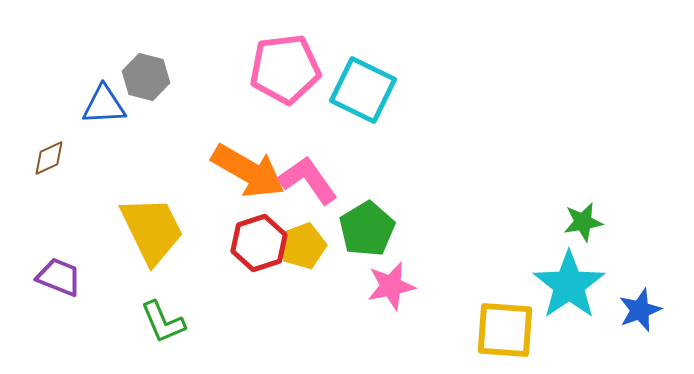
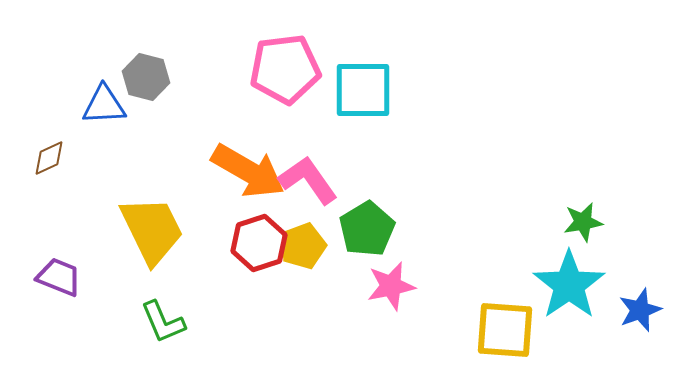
cyan square: rotated 26 degrees counterclockwise
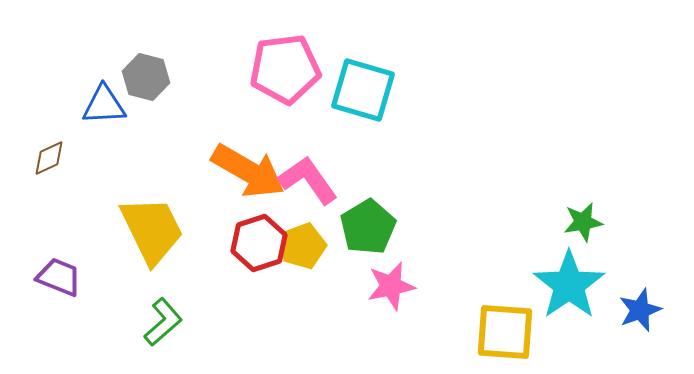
cyan square: rotated 16 degrees clockwise
green pentagon: moved 1 px right, 2 px up
green L-shape: rotated 108 degrees counterclockwise
yellow square: moved 2 px down
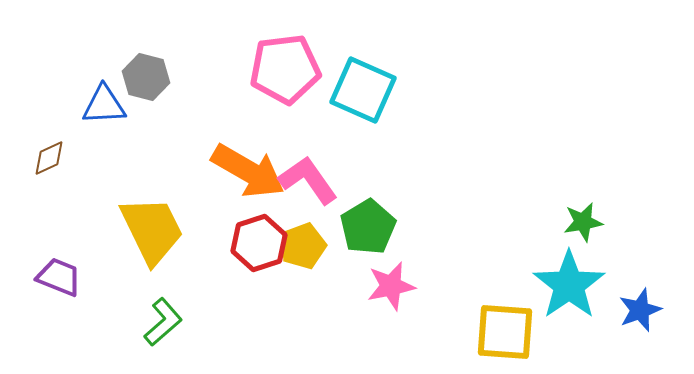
cyan square: rotated 8 degrees clockwise
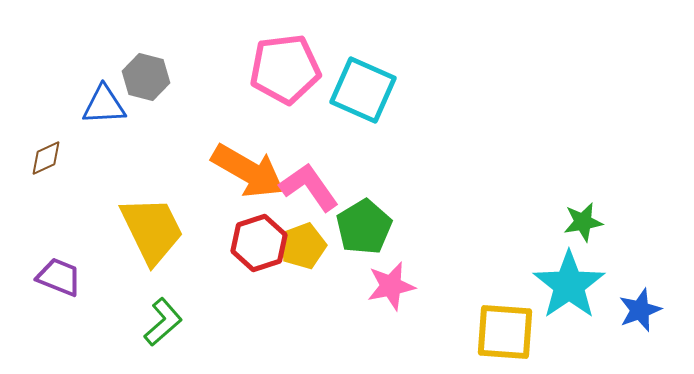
brown diamond: moved 3 px left
pink L-shape: moved 1 px right, 7 px down
green pentagon: moved 4 px left
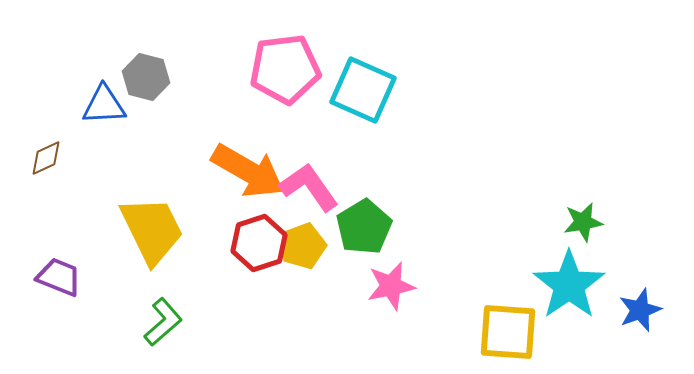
yellow square: moved 3 px right
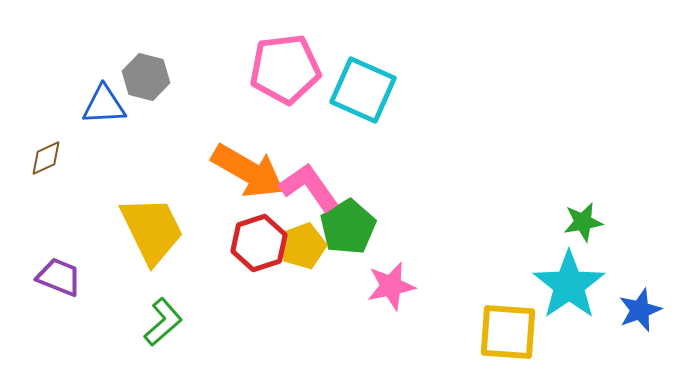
green pentagon: moved 16 px left
